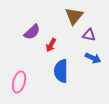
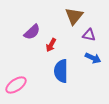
pink ellipse: moved 3 px left, 3 px down; rotated 40 degrees clockwise
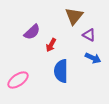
purple triangle: rotated 16 degrees clockwise
pink ellipse: moved 2 px right, 5 px up
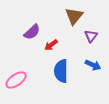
purple triangle: moved 2 px right, 1 px down; rotated 40 degrees clockwise
red arrow: rotated 24 degrees clockwise
blue arrow: moved 7 px down
pink ellipse: moved 2 px left
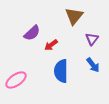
purple semicircle: moved 1 px down
purple triangle: moved 1 px right, 3 px down
blue arrow: rotated 28 degrees clockwise
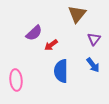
brown triangle: moved 3 px right, 2 px up
purple semicircle: moved 2 px right
purple triangle: moved 2 px right
pink ellipse: rotated 60 degrees counterclockwise
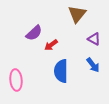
purple triangle: rotated 40 degrees counterclockwise
